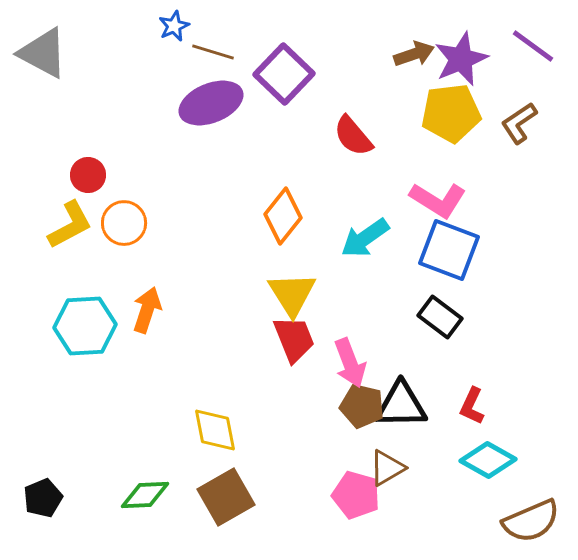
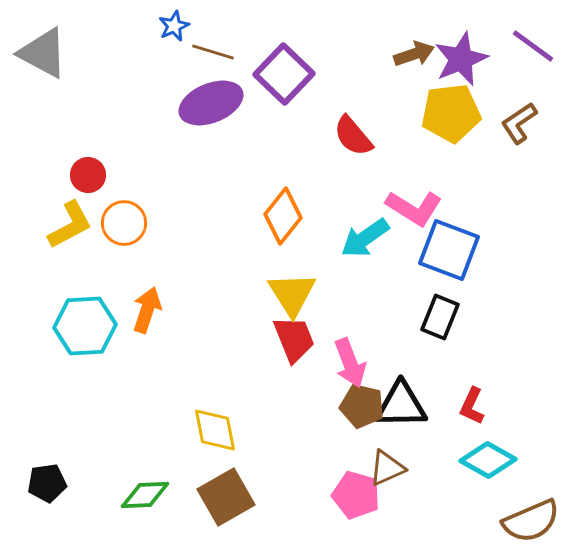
pink L-shape: moved 24 px left, 8 px down
black rectangle: rotated 75 degrees clockwise
brown triangle: rotated 6 degrees clockwise
black pentagon: moved 4 px right, 15 px up; rotated 15 degrees clockwise
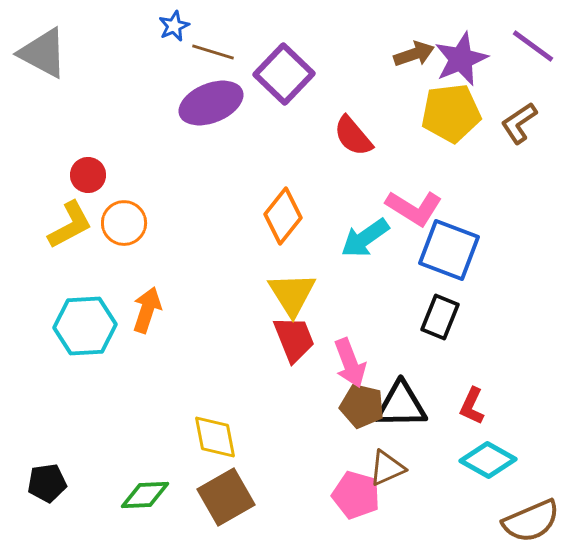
yellow diamond: moved 7 px down
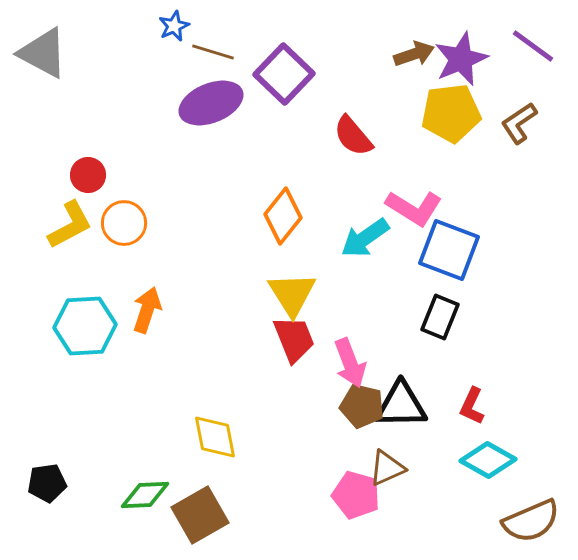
brown square: moved 26 px left, 18 px down
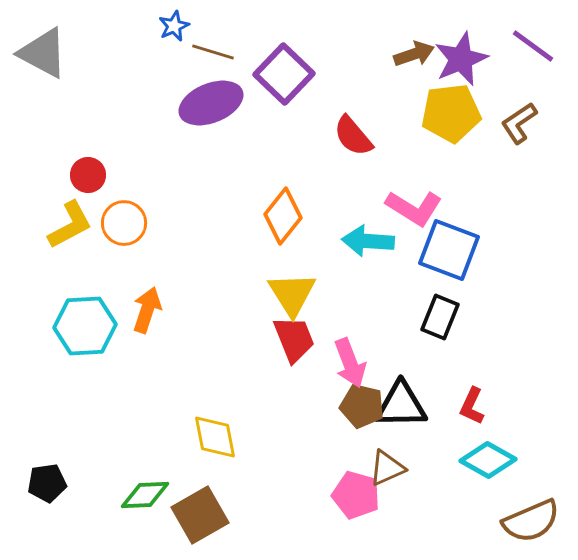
cyan arrow: moved 3 px right, 3 px down; rotated 39 degrees clockwise
